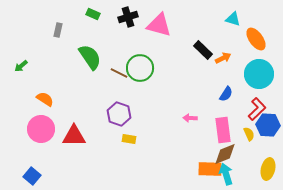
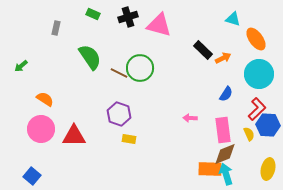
gray rectangle: moved 2 px left, 2 px up
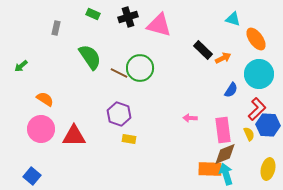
blue semicircle: moved 5 px right, 4 px up
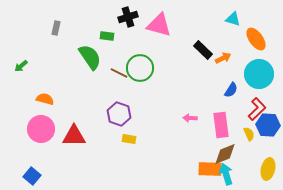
green rectangle: moved 14 px right, 22 px down; rotated 16 degrees counterclockwise
orange semicircle: rotated 18 degrees counterclockwise
pink rectangle: moved 2 px left, 5 px up
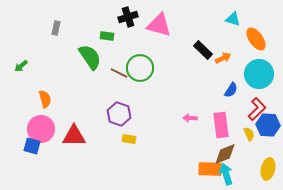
orange semicircle: rotated 60 degrees clockwise
blue square: moved 30 px up; rotated 24 degrees counterclockwise
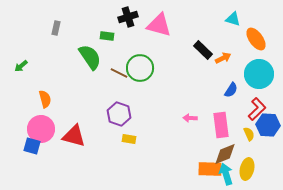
red triangle: rotated 15 degrees clockwise
yellow ellipse: moved 21 px left
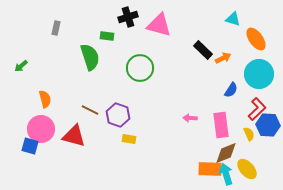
green semicircle: rotated 16 degrees clockwise
brown line: moved 29 px left, 37 px down
purple hexagon: moved 1 px left, 1 px down
blue square: moved 2 px left
brown diamond: moved 1 px right, 1 px up
yellow ellipse: rotated 55 degrees counterclockwise
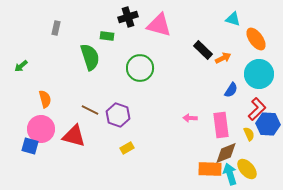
blue hexagon: moved 1 px up
yellow rectangle: moved 2 px left, 9 px down; rotated 40 degrees counterclockwise
cyan arrow: moved 4 px right
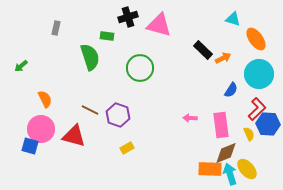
orange semicircle: rotated 12 degrees counterclockwise
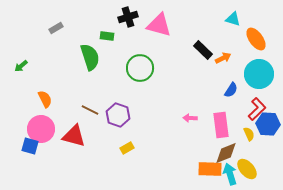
gray rectangle: rotated 48 degrees clockwise
